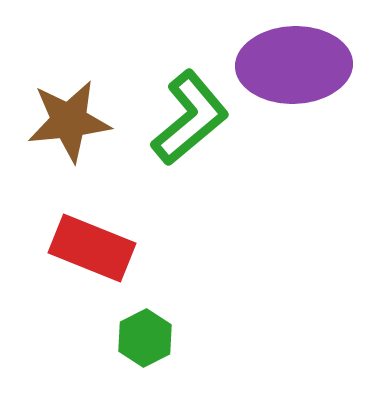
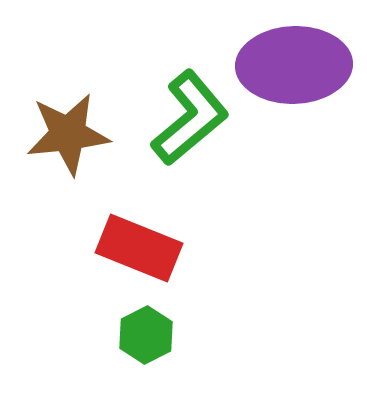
brown star: moved 1 px left, 13 px down
red rectangle: moved 47 px right
green hexagon: moved 1 px right, 3 px up
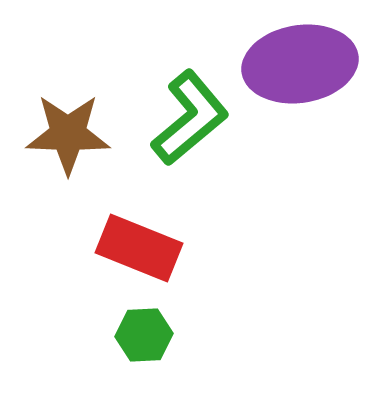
purple ellipse: moved 6 px right, 1 px up; rotated 7 degrees counterclockwise
brown star: rotated 8 degrees clockwise
green hexagon: moved 2 px left; rotated 24 degrees clockwise
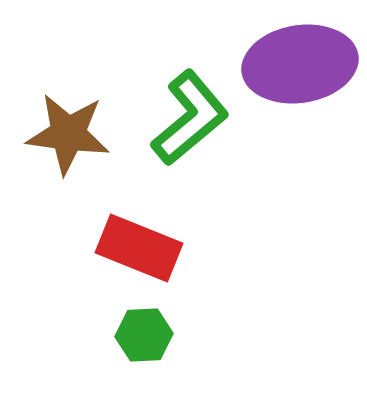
brown star: rotated 6 degrees clockwise
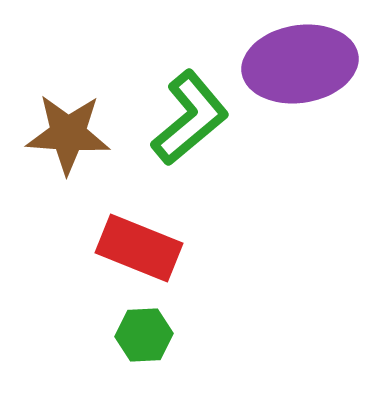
brown star: rotated 4 degrees counterclockwise
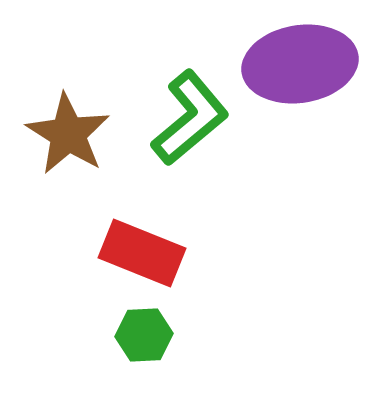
brown star: rotated 28 degrees clockwise
red rectangle: moved 3 px right, 5 px down
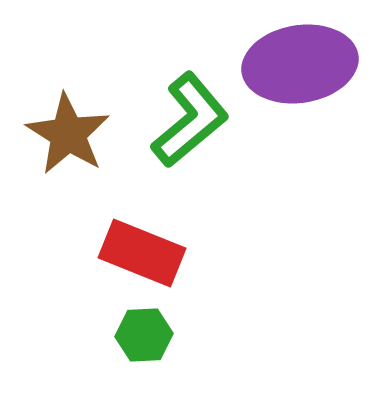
green L-shape: moved 2 px down
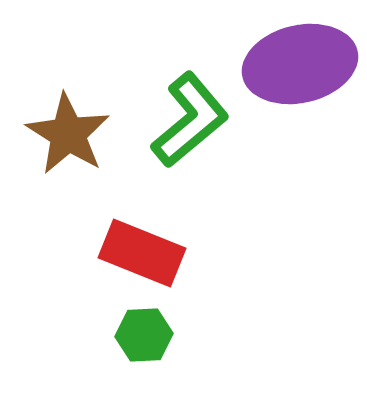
purple ellipse: rotated 4 degrees counterclockwise
